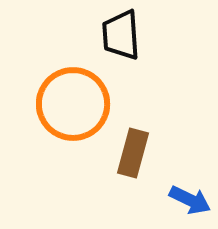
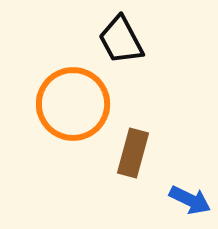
black trapezoid: moved 5 px down; rotated 24 degrees counterclockwise
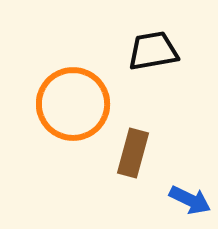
black trapezoid: moved 32 px right, 11 px down; rotated 108 degrees clockwise
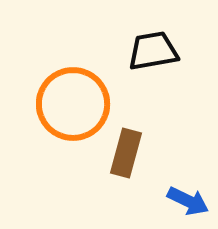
brown rectangle: moved 7 px left
blue arrow: moved 2 px left, 1 px down
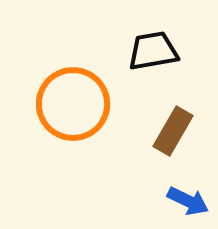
brown rectangle: moved 47 px right, 22 px up; rotated 15 degrees clockwise
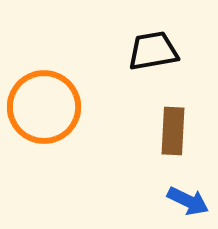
orange circle: moved 29 px left, 3 px down
brown rectangle: rotated 27 degrees counterclockwise
